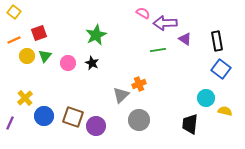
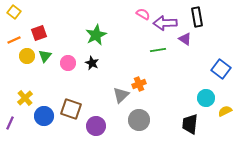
pink semicircle: moved 1 px down
black rectangle: moved 20 px left, 24 px up
yellow semicircle: rotated 40 degrees counterclockwise
brown square: moved 2 px left, 8 px up
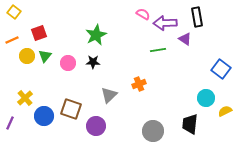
orange line: moved 2 px left
black star: moved 1 px right, 1 px up; rotated 24 degrees counterclockwise
gray triangle: moved 12 px left
gray circle: moved 14 px right, 11 px down
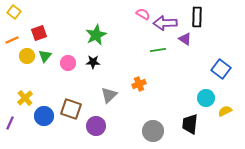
black rectangle: rotated 12 degrees clockwise
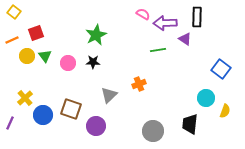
red square: moved 3 px left
green triangle: rotated 16 degrees counterclockwise
yellow semicircle: rotated 136 degrees clockwise
blue circle: moved 1 px left, 1 px up
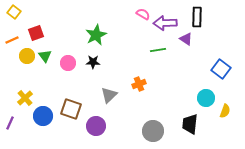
purple triangle: moved 1 px right
blue circle: moved 1 px down
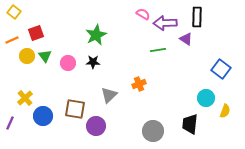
brown square: moved 4 px right; rotated 10 degrees counterclockwise
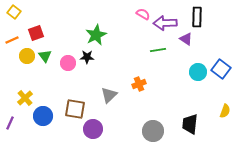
black star: moved 6 px left, 5 px up
cyan circle: moved 8 px left, 26 px up
purple circle: moved 3 px left, 3 px down
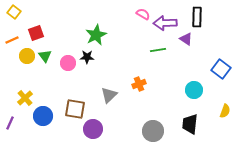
cyan circle: moved 4 px left, 18 px down
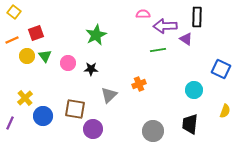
pink semicircle: rotated 32 degrees counterclockwise
purple arrow: moved 3 px down
black star: moved 4 px right, 12 px down
blue square: rotated 12 degrees counterclockwise
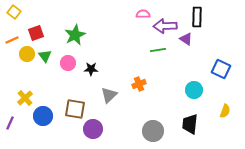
green star: moved 21 px left
yellow circle: moved 2 px up
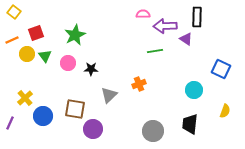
green line: moved 3 px left, 1 px down
